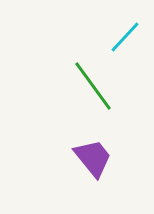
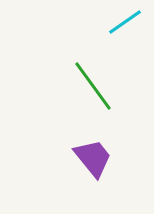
cyan line: moved 15 px up; rotated 12 degrees clockwise
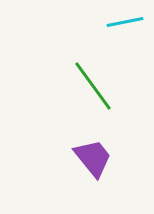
cyan line: rotated 24 degrees clockwise
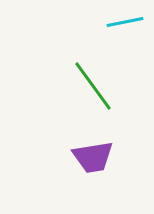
purple trapezoid: moved 1 px up; rotated 120 degrees clockwise
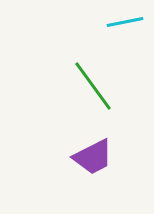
purple trapezoid: rotated 18 degrees counterclockwise
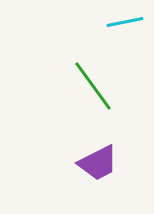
purple trapezoid: moved 5 px right, 6 px down
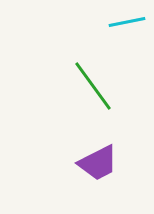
cyan line: moved 2 px right
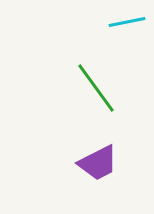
green line: moved 3 px right, 2 px down
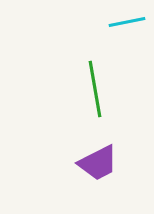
green line: moved 1 px left, 1 px down; rotated 26 degrees clockwise
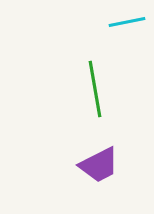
purple trapezoid: moved 1 px right, 2 px down
